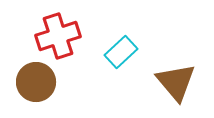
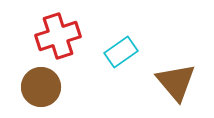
cyan rectangle: rotated 8 degrees clockwise
brown circle: moved 5 px right, 5 px down
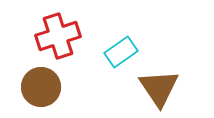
brown triangle: moved 17 px left, 6 px down; rotated 6 degrees clockwise
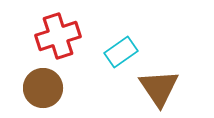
brown circle: moved 2 px right, 1 px down
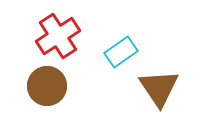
red cross: rotated 15 degrees counterclockwise
brown circle: moved 4 px right, 2 px up
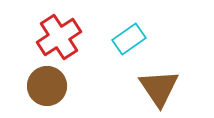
red cross: moved 1 px right, 1 px down
cyan rectangle: moved 8 px right, 13 px up
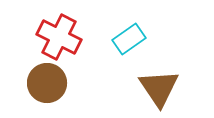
red cross: rotated 30 degrees counterclockwise
brown circle: moved 3 px up
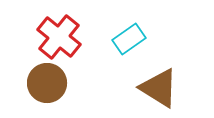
red cross: rotated 12 degrees clockwise
brown triangle: rotated 24 degrees counterclockwise
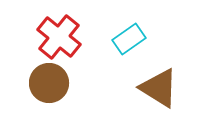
brown circle: moved 2 px right
